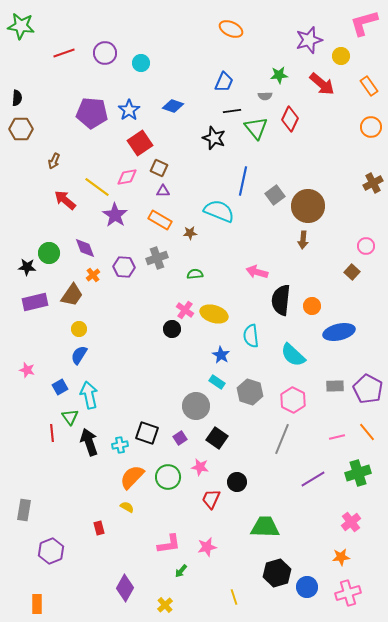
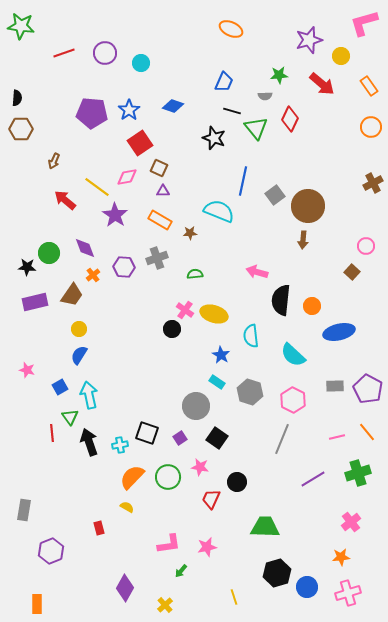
black line at (232, 111): rotated 24 degrees clockwise
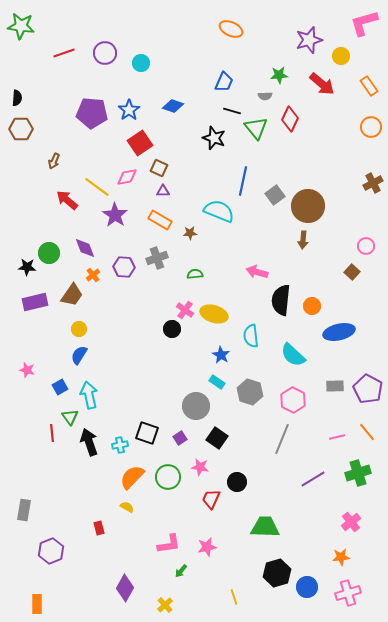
red arrow at (65, 200): moved 2 px right
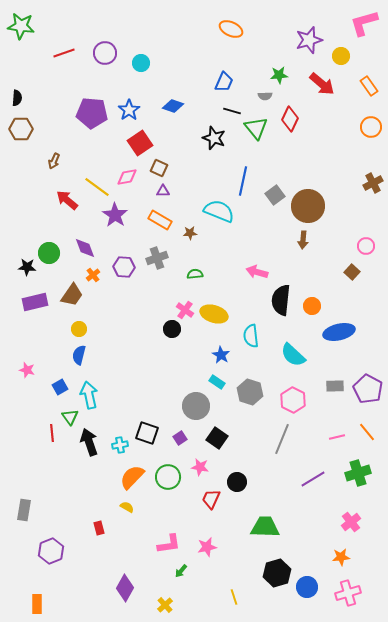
blue semicircle at (79, 355): rotated 18 degrees counterclockwise
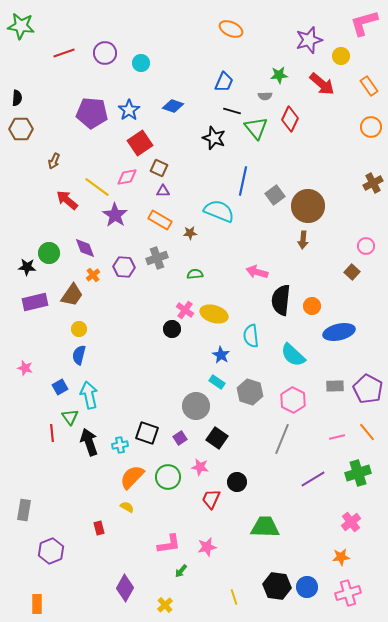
pink star at (27, 370): moved 2 px left, 2 px up
black hexagon at (277, 573): moved 13 px down; rotated 24 degrees clockwise
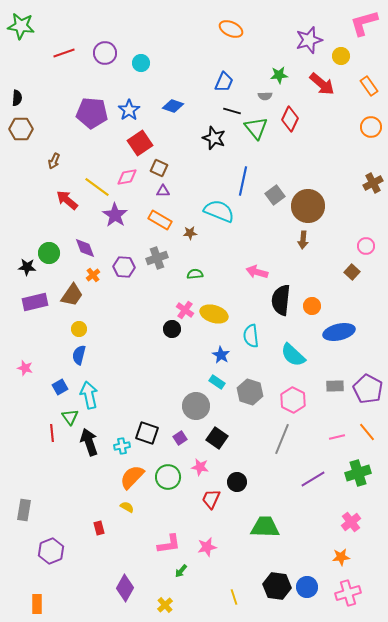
cyan cross at (120, 445): moved 2 px right, 1 px down
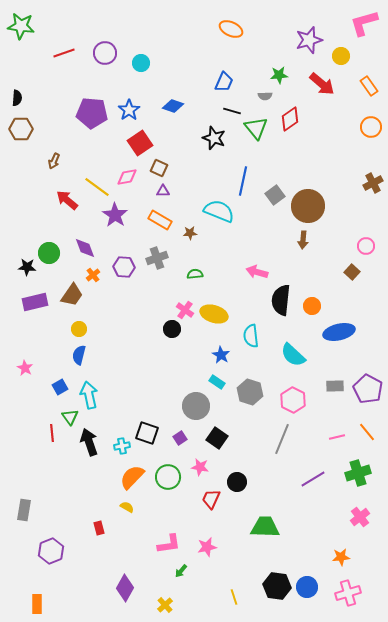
red diamond at (290, 119): rotated 30 degrees clockwise
pink star at (25, 368): rotated 14 degrees clockwise
pink cross at (351, 522): moved 9 px right, 5 px up
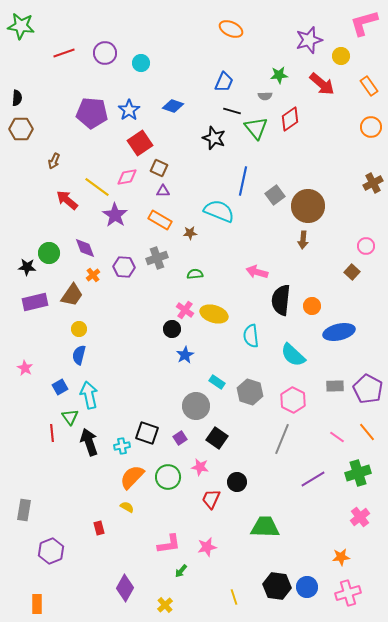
blue star at (221, 355): moved 36 px left; rotated 12 degrees clockwise
pink line at (337, 437): rotated 49 degrees clockwise
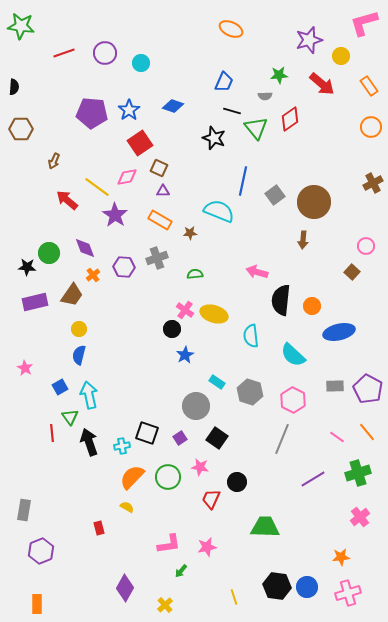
black semicircle at (17, 98): moved 3 px left, 11 px up
brown circle at (308, 206): moved 6 px right, 4 px up
purple hexagon at (51, 551): moved 10 px left
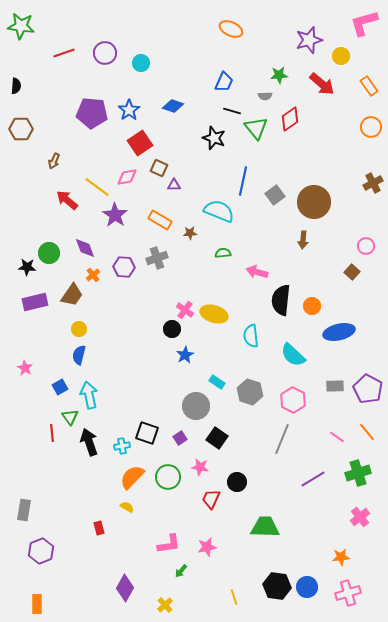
black semicircle at (14, 87): moved 2 px right, 1 px up
purple triangle at (163, 191): moved 11 px right, 6 px up
green semicircle at (195, 274): moved 28 px right, 21 px up
